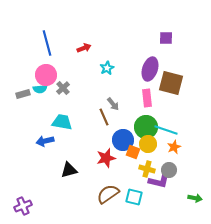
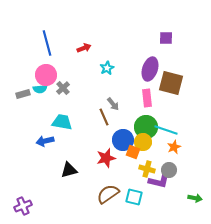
yellow circle: moved 5 px left, 2 px up
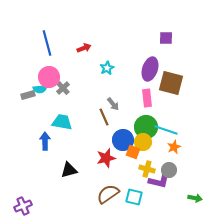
pink circle: moved 3 px right, 2 px down
gray rectangle: moved 5 px right, 1 px down
blue arrow: rotated 102 degrees clockwise
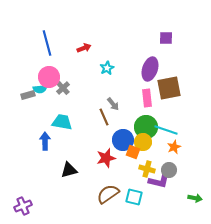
brown square: moved 2 px left, 5 px down; rotated 25 degrees counterclockwise
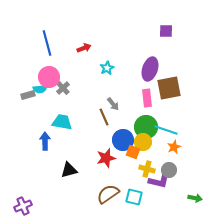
purple square: moved 7 px up
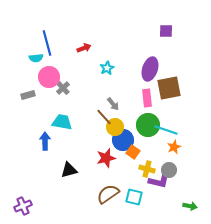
cyan semicircle: moved 4 px left, 31 px up
brown line: rotated 18 degrees counterclockwise
green circle: moved 2 px right, 2 px up
yellow circle: moved 28 px left, 15 px up
orange square: rotated 16 degrees clockwise
green arrow: moved 5 px left, 8 px down
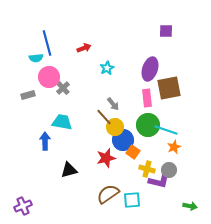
cyan square: moved 2 px left, 3 px down; rotated 18 degrees counterclockwise
